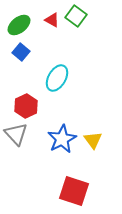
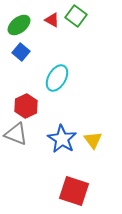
gray triangle: rotated 25 degrees counterclockwise
blue star: rotated 12 degrees counterclockwise
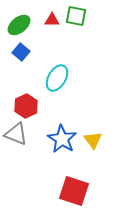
green square: rotated 25 degrees counterclockwise
red triangle: rotated 28 degrees counterclockwise
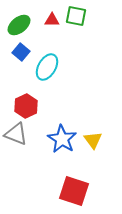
cyan ellipse: moved 10 px left, 11 px up
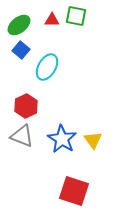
blue square: moved 2 px up
gray triangle: moved 6 px right, 2 px down
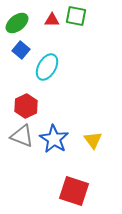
green ellipse: moved 2 px left, 2 px up
blue star: moved 8 px left
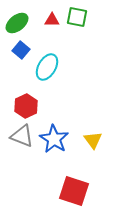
green square: moved 1 px right, 1 px down
